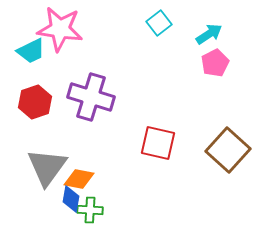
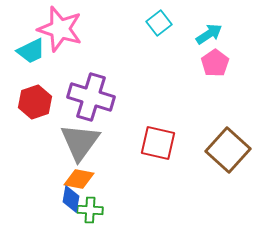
pink star: rotated 9 degrees clockwise
pink pentagon: rotated 8 degrees counterclockwise
gray triangle: moved 33 px right, 25 px up
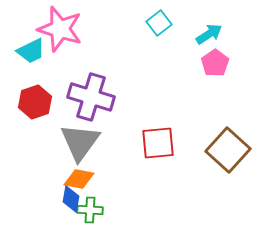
red square: rotated 18 degrees counterclockwise
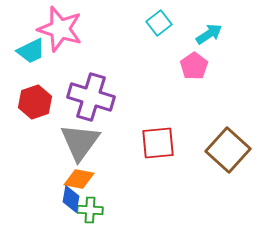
pink pentagon: moved 21 px left, 3 px down
